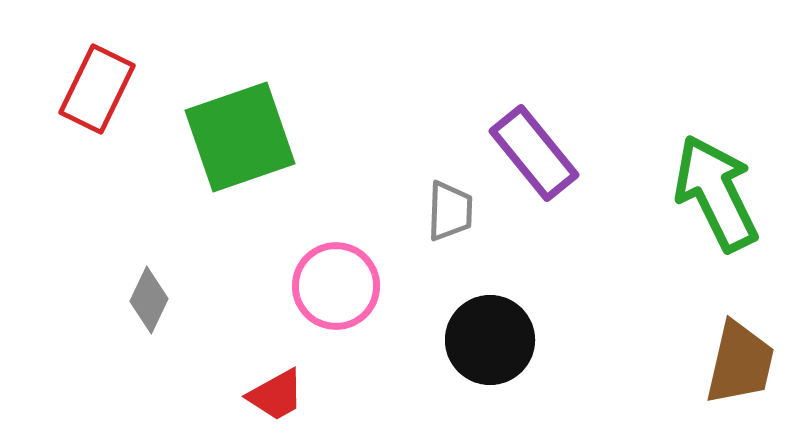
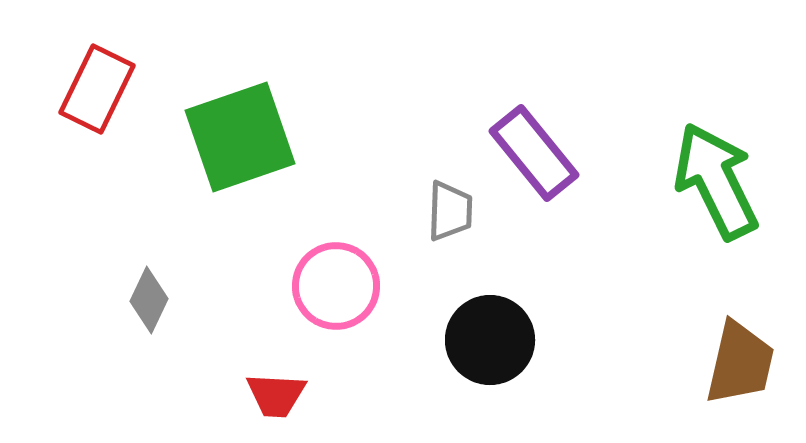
green arrow: moved 12 px up
red trapezoid: rotated 32 degrees clockwise
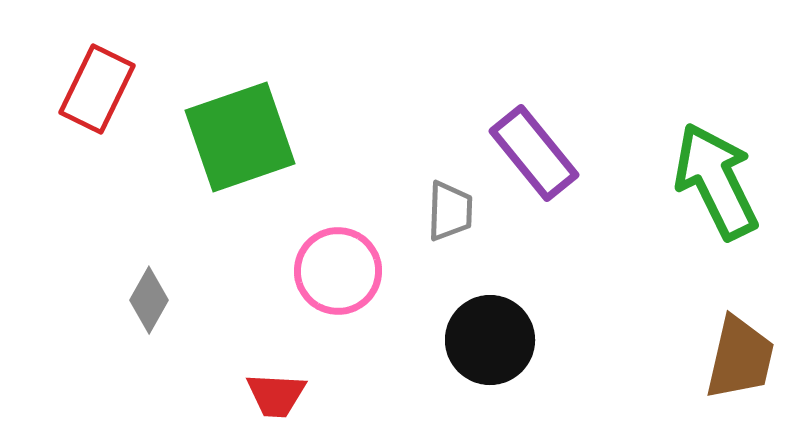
pink circle: moved 2 px right, 15 px up
gray diamond: rotated 4 degrees clockwise
brown trapezoid: moved 5 px up
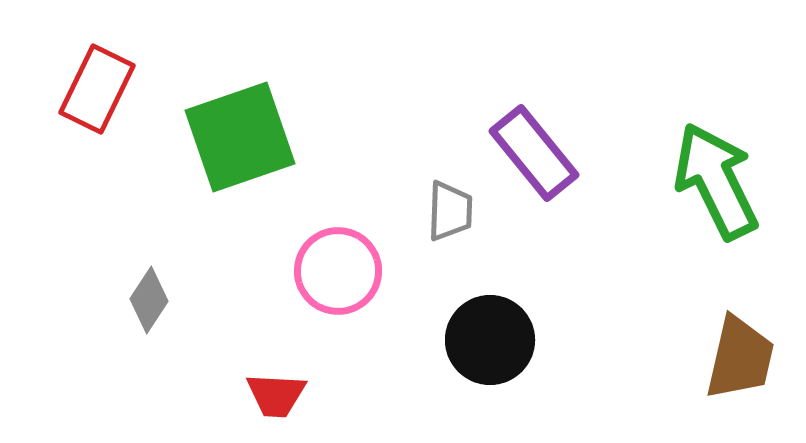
gray diamond: rotated 4 degrees clockwise
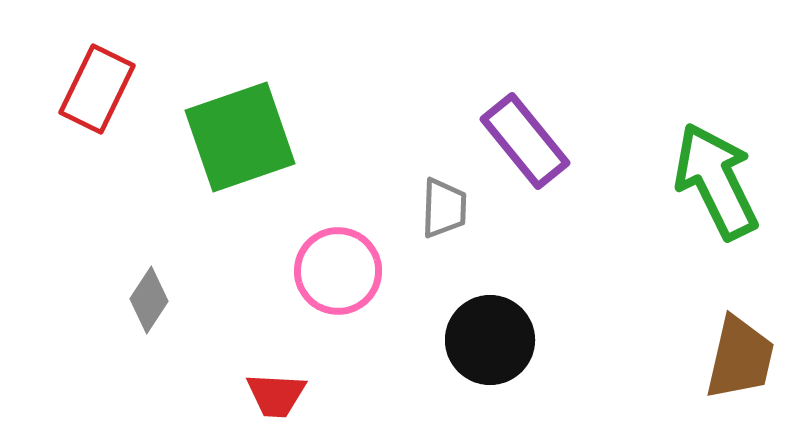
purple rectangle: moved 9 px left, 12 px up
gray trapezoid: moved 6 px left, 3 px up
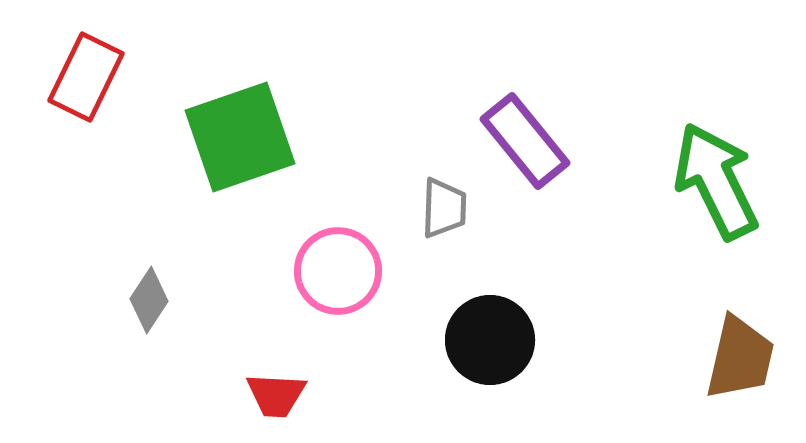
red rectangle: moved 11 px left, 12 px up
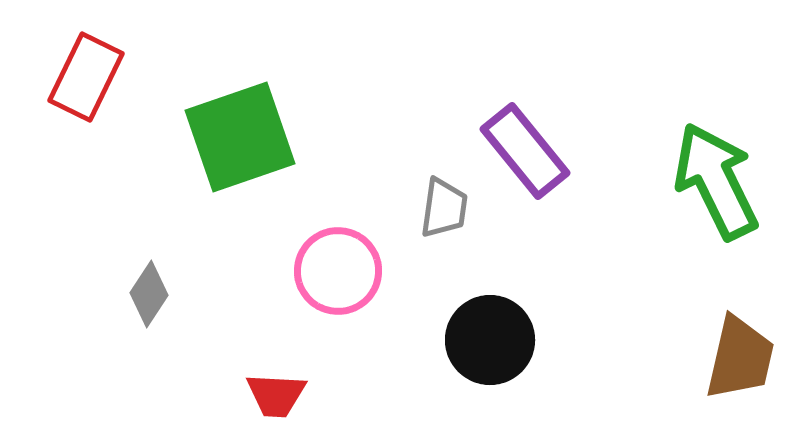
purple rectangle: moved 10 px down
gray trapezoid: rotated 6 degrees clockwise
gray diamond: moved 6 px up
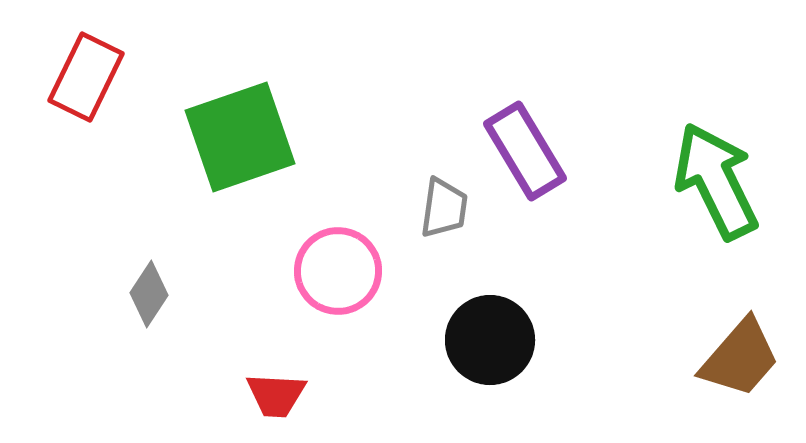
purple rectangle: rotated 8 degrees clockwise
brown trapezoid: rotated 28 degrees clockwise
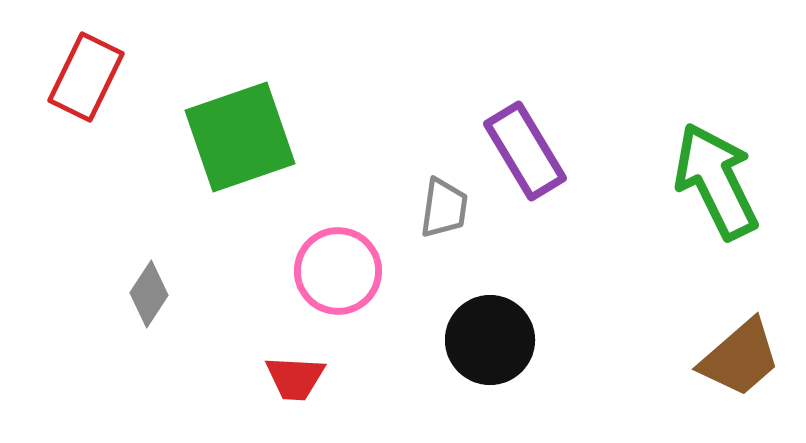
brown trapezoid: rotated 8 degrees clockwise
red trapezoid: moved 19 px right, 17 px up
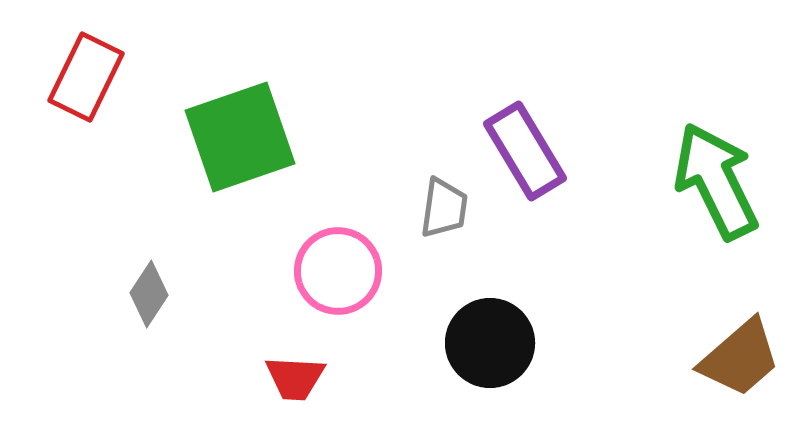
black circle: moved 3 px down
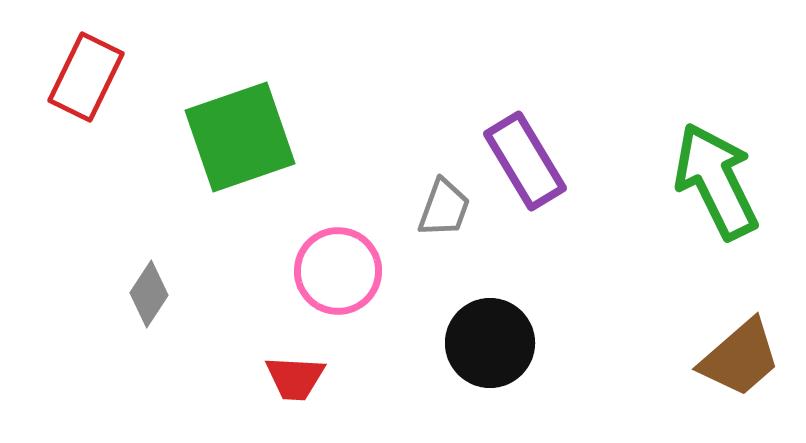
purple rectangle: moved 10 px down
gray trapezoid: rotated 12 degrees clockwise
